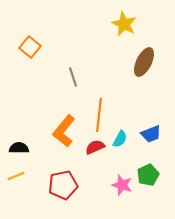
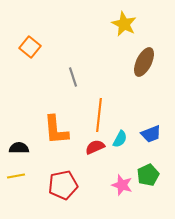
orange L-shape: moved 8 px left, 1 px up; rotated 44 degrees counterclockwise
yellow line: rotated 12 degrees clockwise
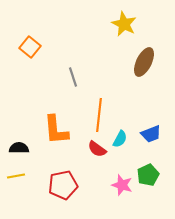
red semicircle: moved 2 px right, 2 px down; rotated 120 degrees counterclockwise
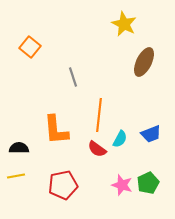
green pentagon: moved 8 px down
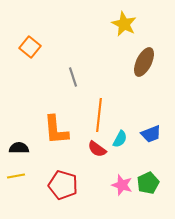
red pentagon: rotated 28 degrees clockwise
